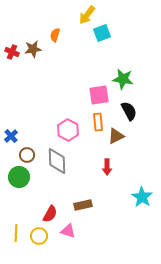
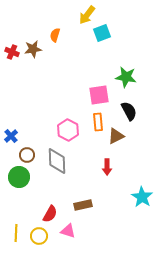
green star: moved 3 px right, 2 px up
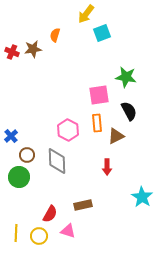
yellow arrow: moved 1 px left, 1 px up
orange rectangle: moved 1 px left, 1 px down
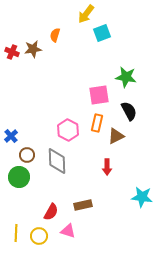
orange rectangle: rotated 18 degrees clockwise
cyan star: rotated 25 degrees counterclockwise
red semicircle: moved 1 px right, 2 px up
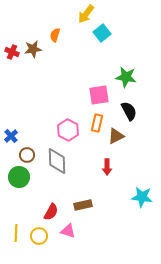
cyan square: rotated 18 degrees counterclockwise
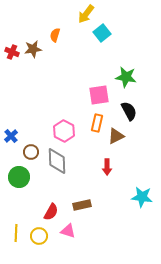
pink hexagon: moved 4 px left, 1 px down
brown circle: moved 4 px right, 3 px up
brown rectangle: moved 1 px left
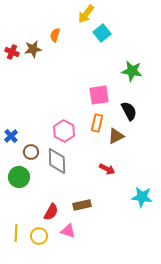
green star: moved 6 px right, 6 px up
red arrow: moved 2 px down; rotated 63 degrees counterclockwise
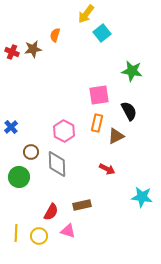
blue cross: moved 9 px up
gray diamond: moved 3 px down
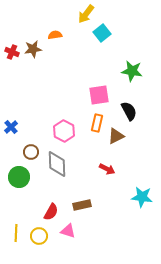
orange semicircle: rotated 64 degrees clockwise
